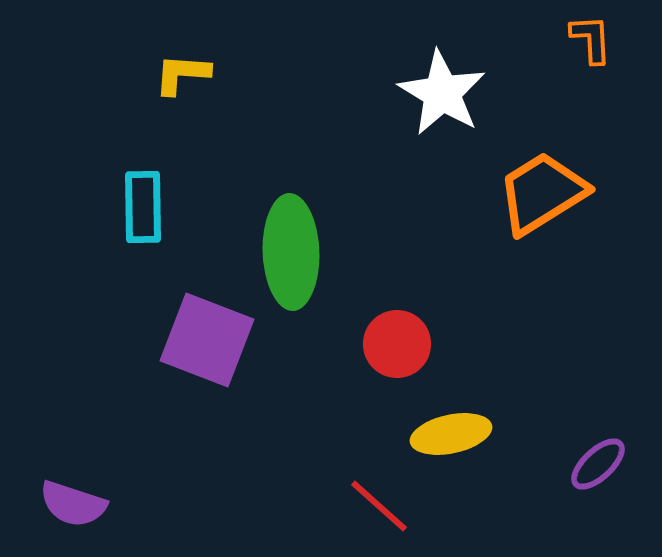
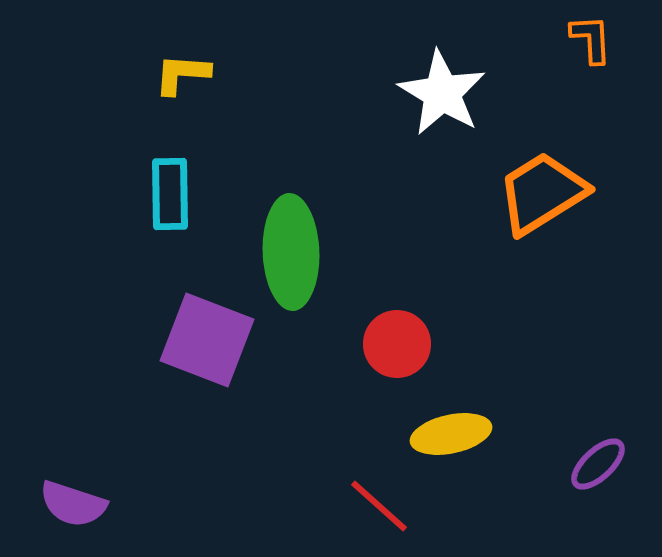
cyan rectangle: moved 27 px right, 13 px up
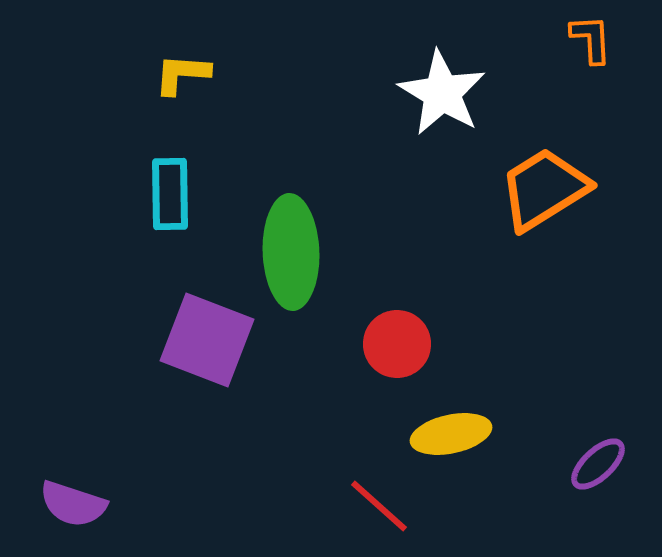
orange trapezoid: moved 2 px right, 4 px up
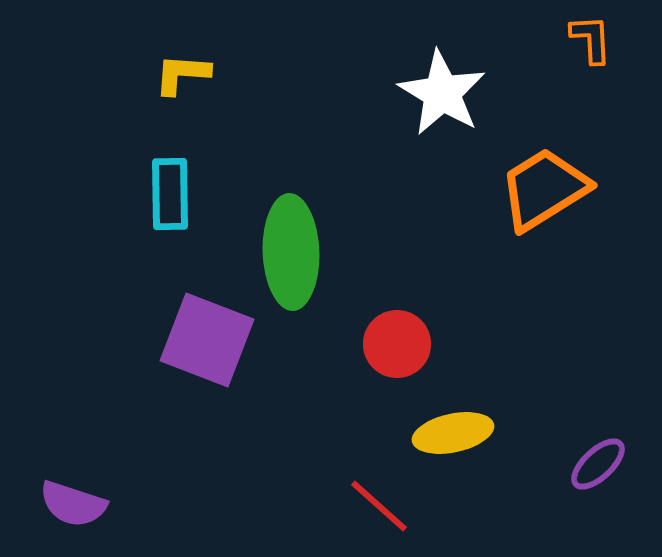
yellow ellipse: moved 2 px right, 1 px up
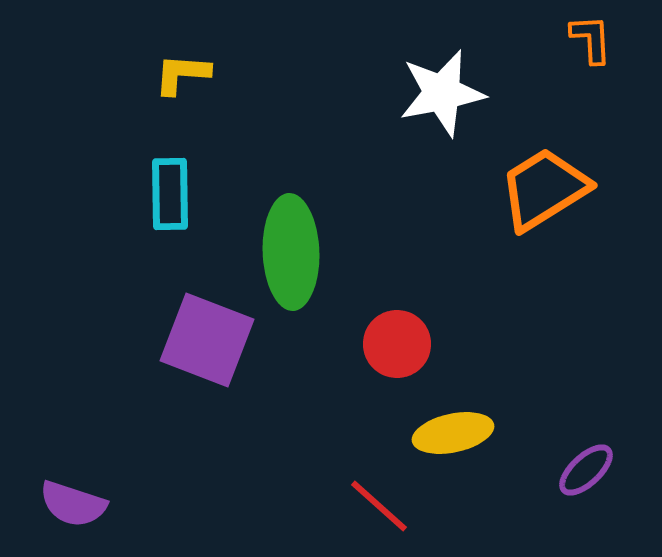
white star: rotated 30 degrees clockwise
purple ellipse: moved 12 px left, 6 px down
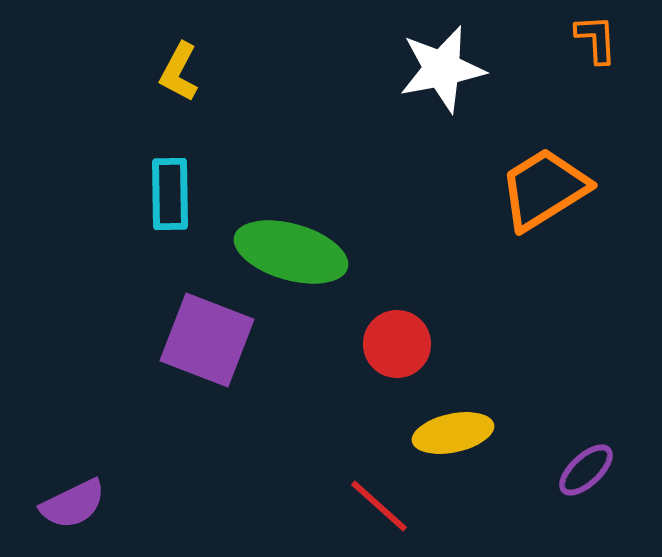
orange L-shape: moved 5 px right
yellow L-shape: moved 3 px left, 2 px up; rotated 66 degrees counterclockwise
white star: moved 24 px up
green ellipse: rotated 72 degrees counterclockwise
purple semicircle: rotated 44 degrees counterclockwise
